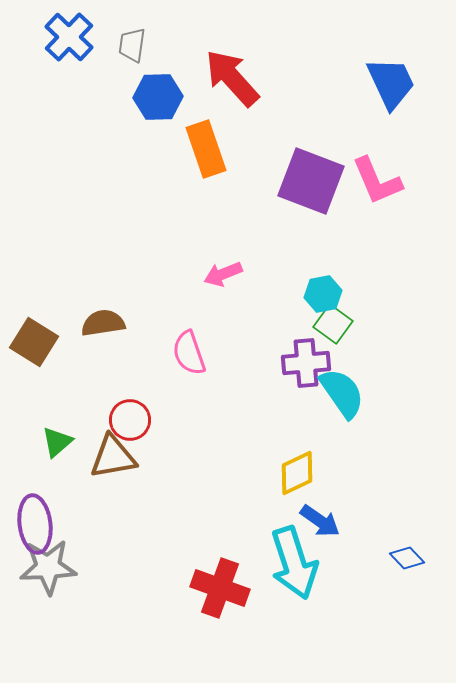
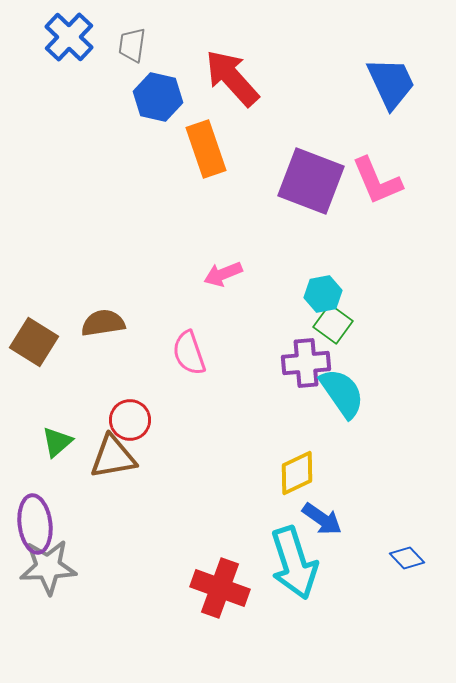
blue hexagon: rotated 15 degrees clockwise
blue arrow: moved 2 px right, 2 px up
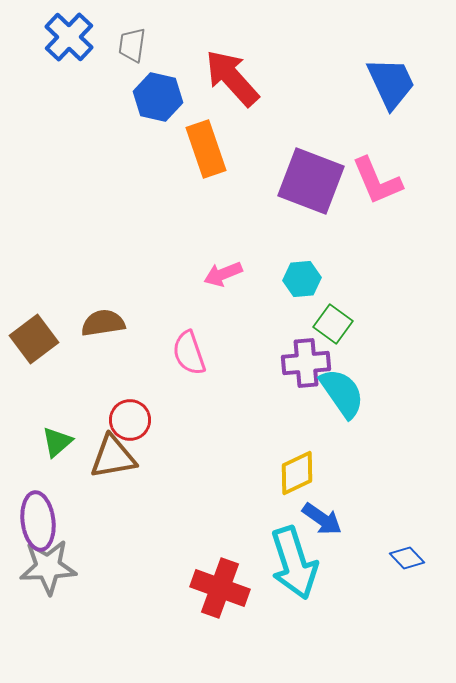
cyan hexagon: moved 21 px left, 15 px up; rotated 6 degrees clockwise
brown square: moved 3 px up; rotated 21 degrees clockwise
purple ellipse: moved 3 px right, 3 px up
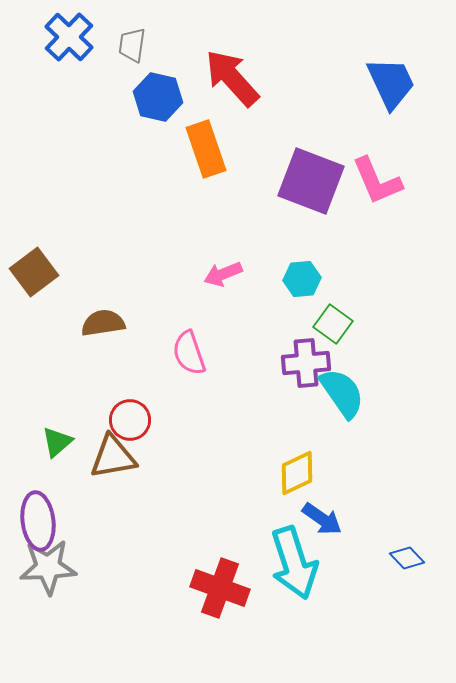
brown square: moved 67 px up
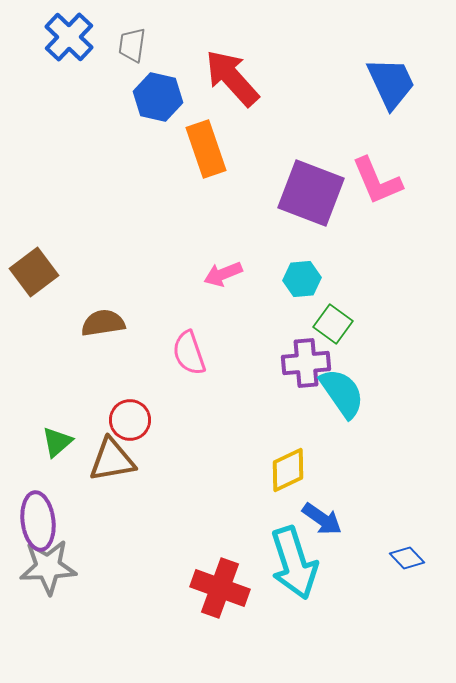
purple square: moved 12 px down
brown triangle: moved 1 px left, 3 px down
yellow diamond: moved 9 px left, 3 px up
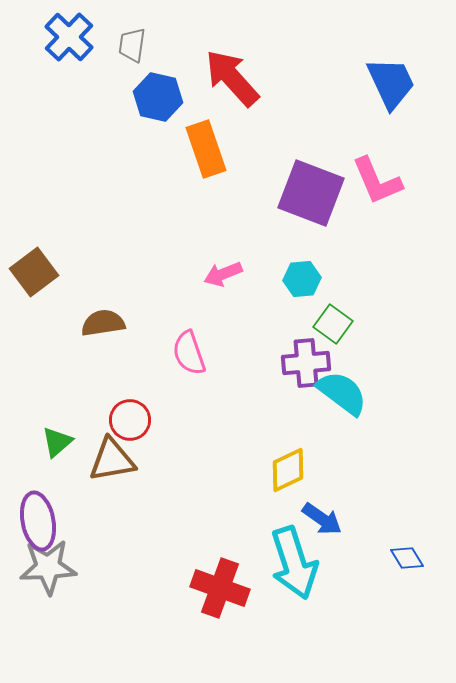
cyan semicircle: rotated 18 degrees counterclockwise
purple ellipse: rotated 4 degrees counterclockwise
blue diamond: rotated 12 degrees clockwise
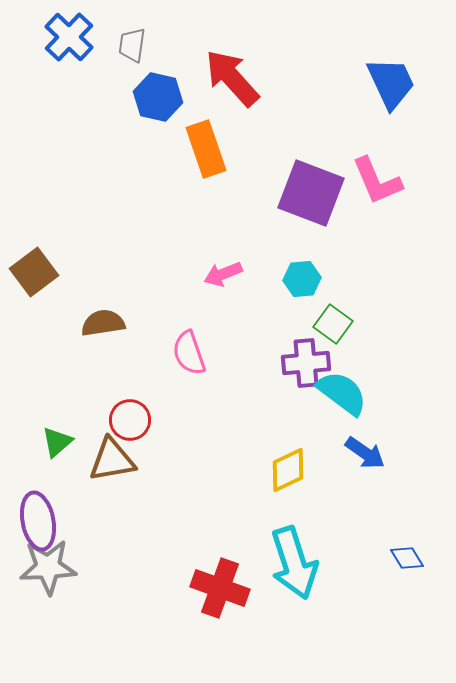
blue arrow: moved 43 px right, 66 px up
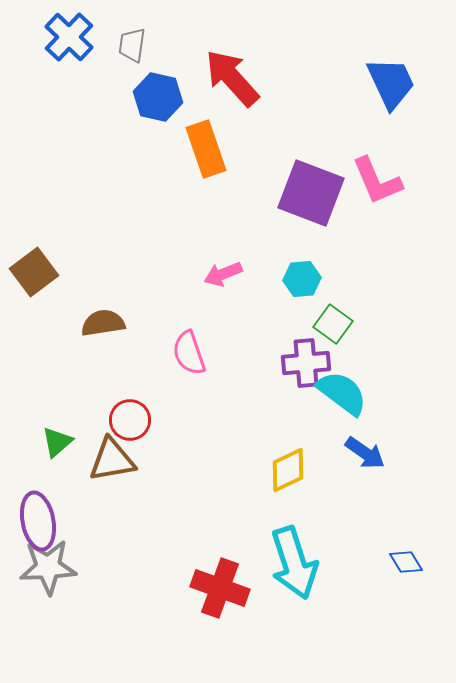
blue diamond: moved 1 px left, 4 px down
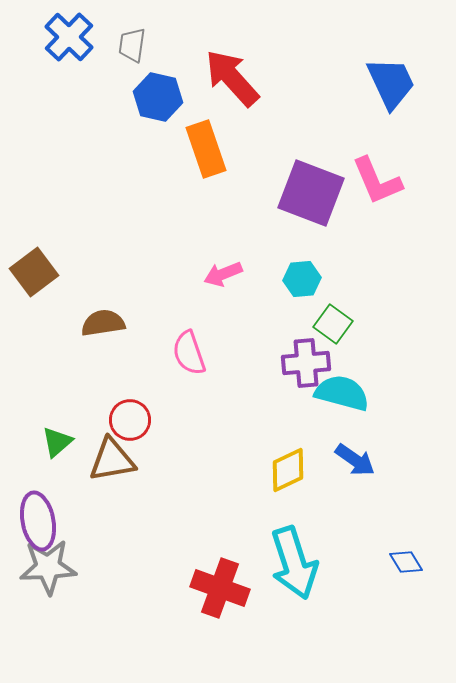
cyan semicircle: rotated 22 degrees counterclockwise
blue arrow: moved 10 px left, 7 px down
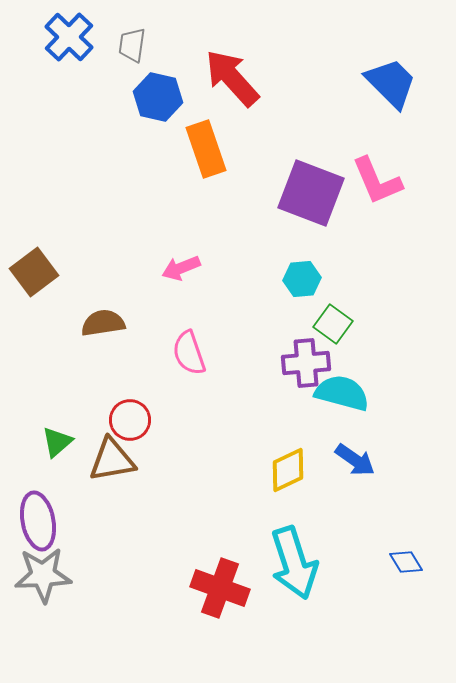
blue trapezoid: rotated 20 degrees counterclockwise
pink arrow: moved 42 px left, 6 px up
gray star: moved 5 px left, 8 px down
